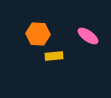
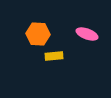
pink ellipse: moved 1 px left, 2 px up; rotated 15 degrees counterclockwise
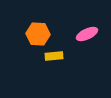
pink ellipse: rotated 45 degrees counterclockwise
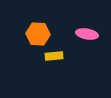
pink ellipse: rotated 35 degrees clockwise
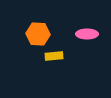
pink ellipse: rotated 10 degrees counterclockwise
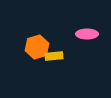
orange hexagon: moved 1 px left, 13 px down; rotated 20 degrees counterclockwise
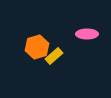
yellow rectangle: rotated 36 degrees counterclockwise
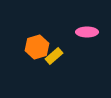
pink ellipse: moved 2 px up
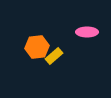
orange hexagon: rotated 10 degrees clockwise
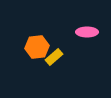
yellow rectangle: moved 1 px down
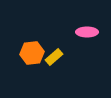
orange hexagon: moved 5 px left, 6 px down
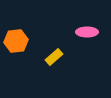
orange hexagon: moved 16 px left, 12 px up
